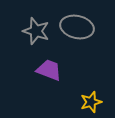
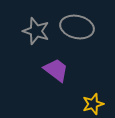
purple trapezoid: moved 7 px right; rotated 16 degrees clockwise
yellow star: moved 2 px right, 2 px down
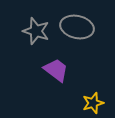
yellow star: moved 1 px up
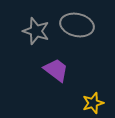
gray ellipse: moved 2 px up
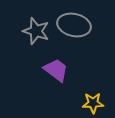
gray ellipse: moved 3 px left
yellow star: rotated 15 degrees clockwise
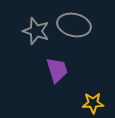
purple trapezoid: moved 1 px right; rotated 36 degrees clockwise
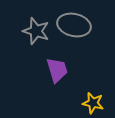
yellow star: rotated 15 degrees clockwise
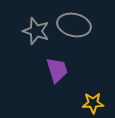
yellow star: rotated 15 degrees counterclockwise
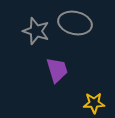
gray ellipse: moved 1 px right, 2 px up
yellow star: moved 1 px right
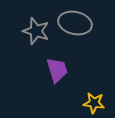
yellow star: rotated 10 degrees clockwise
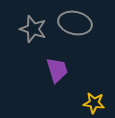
gray star: moved 3 px left, 2 px up
